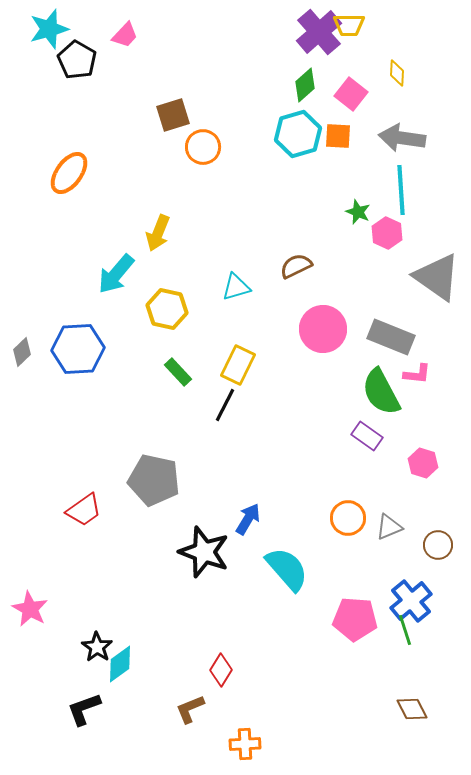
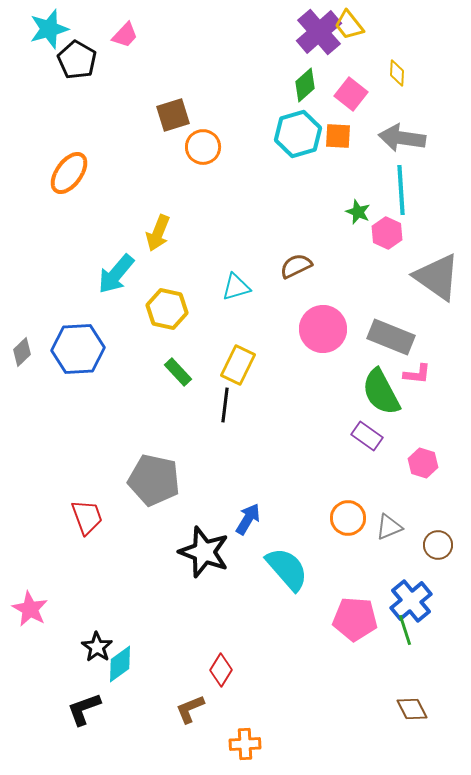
yellow trapezoid at (349, 25): rotated 52 degrees clockwise
black line at (225, 405): rotated 20 degrees counterclockwise
red trapezoid at (84, 510): moved 3 px right, 7 px down; rotated 75 degrees counterclockwise
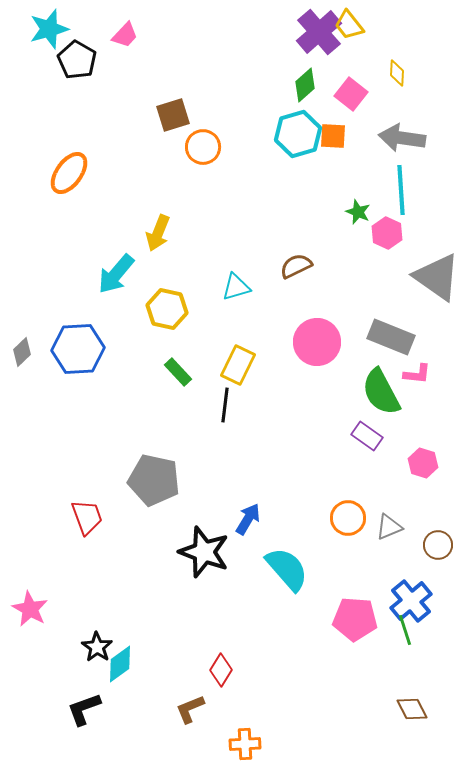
orange square at (338, 136): moved 5 px left
pink circle at (323, 329): moved 6 px left, 13 px down
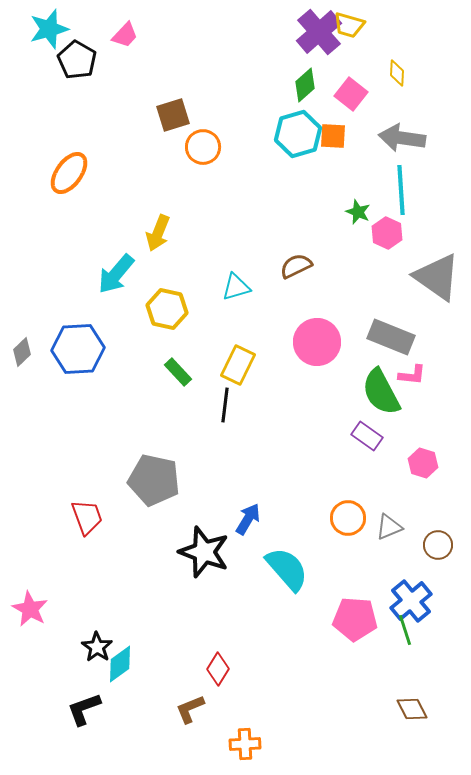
yellow trapezoid at (349, 25): rotated 36 degrees counterclockwise
pink L-shape at (417, 374): moved 5 px left, 1 px down
red diamond at (221, 670): moved 3 px left, 1 px up
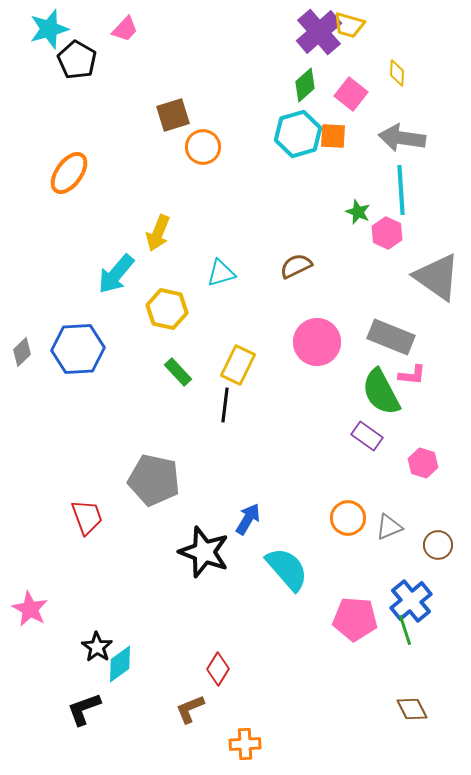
pink trapezoid at (125, 35): moved 6 px up
cyan triangle at (236, 287): moved 15 px left, 14 px up
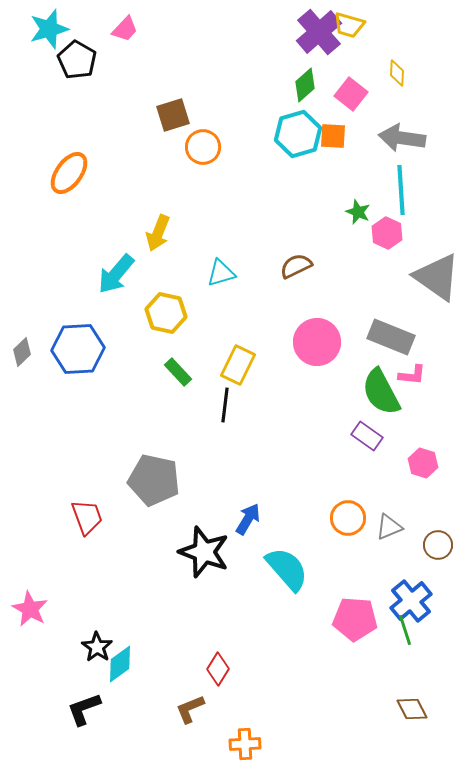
yellow hexagon at (167, 309): moved 1 px left, 4 px down
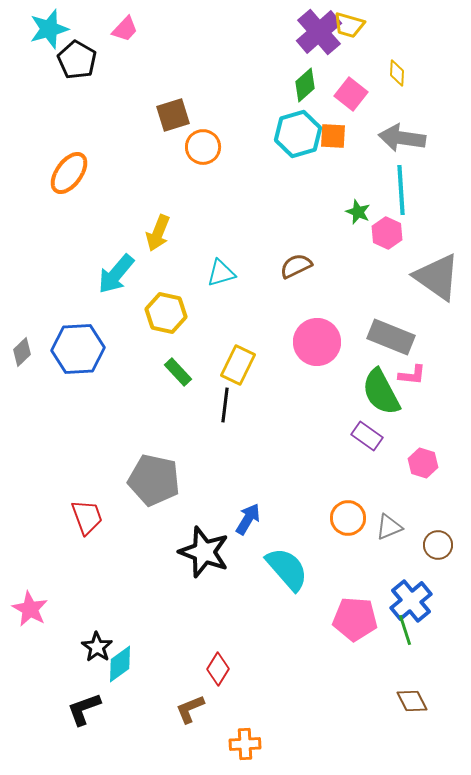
brown diamond at (412, 709): moved 8 px up
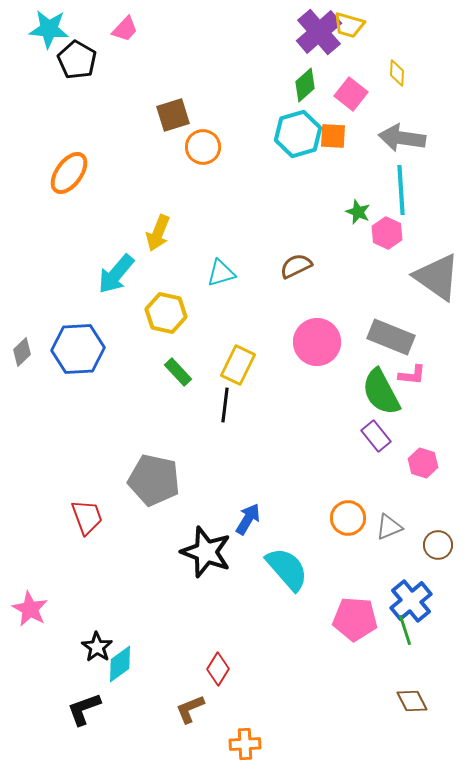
cyan star at (49, 29): rotated 21 degrees clockwise
purple rectangle at (367, 436): moved 9 px right; rotated 16 degrees clockwise
black star at (204, 552): moved 2 px right
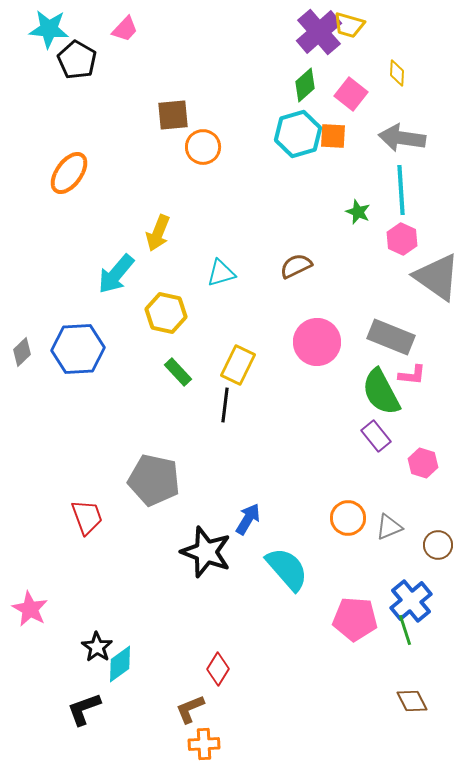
brown square at (173, 115): rotated 12 degrees clockwise
pink hexagon at (387, 233): moved 15 px right, 6 px down
orange cross at (245, 744): moved 41 px left
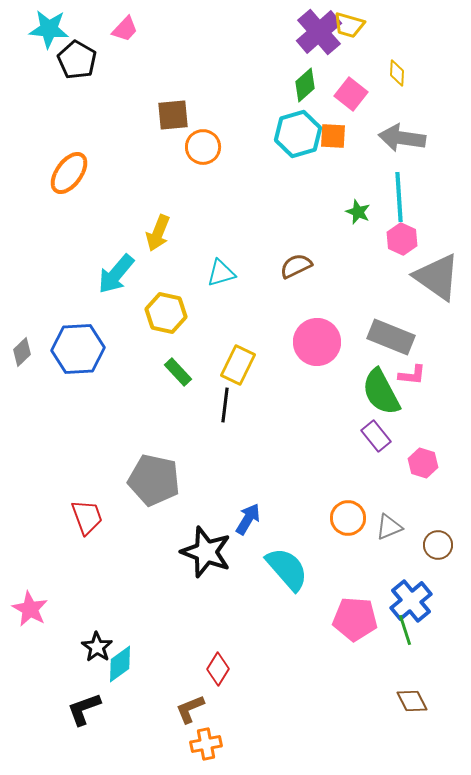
cyan line at (401, 190): moved 2 px left, 7 px down
orange cross at (204, 744): moved 2 px right; rotated 8 degrees counterclockwise
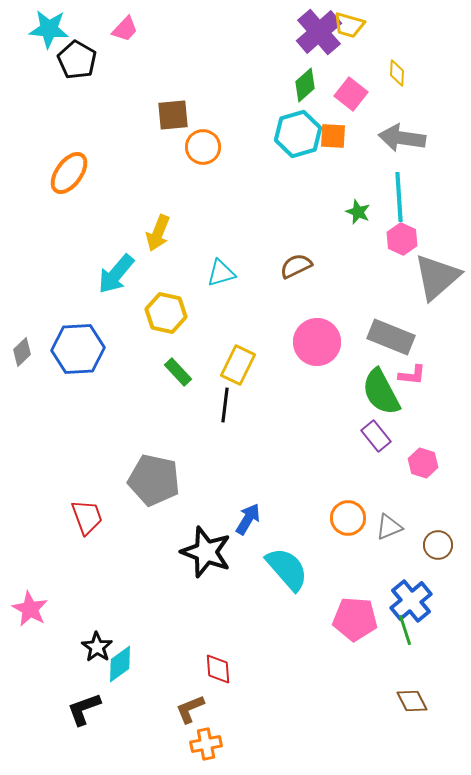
gray triangle at (437, 277): rotated 44 degrees clockwise
red diamond at (218, 669): rotated 36 degrees counterclockwise
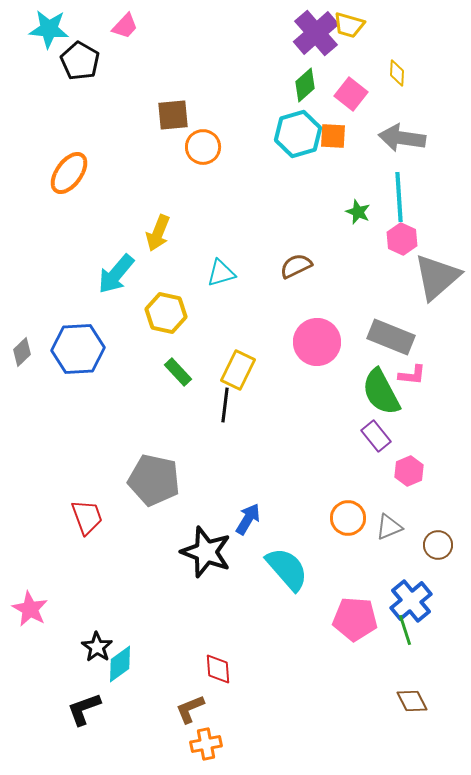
pink trapezoid at (125, 29): moved 3 px up
purple cross at (319, 32): moved 3 px left, 1 px down
black pentagon at (77, 60): moved 3 px right, 1 px down
yellow rectangle at (238, 365): moved 5 px down
pink hexagon at (423, 463): moved 14 px left, 8 px down; rotated 20 degrees clockwise
